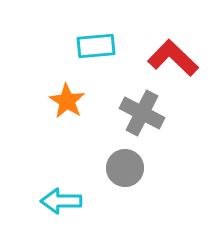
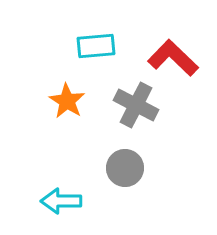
gray cross: moved 6 px left, 8 px up
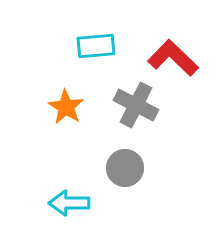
orange star: moved 1 px left, 6 px down
cyan arrow: moved 8 px right, 2 px down
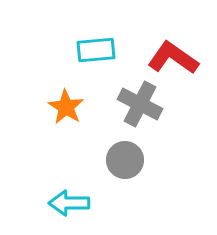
cyan rectangle: moved 4 px down
red L-shape: rotated 9 degrees counterclockwise
gray cross: moved 4 px right, 1 px up
gray circle: moved 8 px up
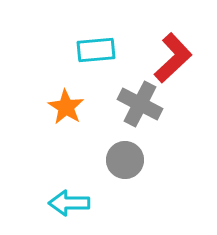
red L-shape: rotated 102 degrees clockwise
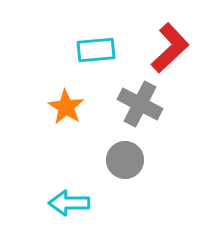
red L-shape: moved 3 px left, 10 px up
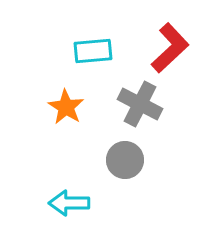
cyan rectangle: moved 3 px left, 1 px down
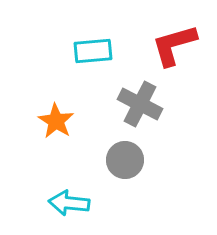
red L-shape: moved 4 px right, 3 px up; rotated 153 degrees counterclockwise
orange star: moved 10 px left, 14 px down
cyan arrow: rotated 6 degrees clockwise
